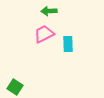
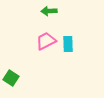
pink trapezoid: moved 2 px right, 7 px down
green square: moved 4 px left, 9 px up
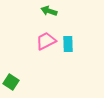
green arrow: rotated 21 degrees clockwise
green square: moved 4 px down
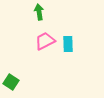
green arrow: moved 10 px left, 1 px down; rotated 63 degrees clockwise
pink trapezoid: moved 1 px left
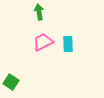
pink trapezoid: moved 2 px left, 1 px down
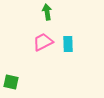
green arrow: moved 8 px right
green square: rotated 21 degrees counterclockwise
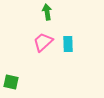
pink trapezoid: rotated 15 degrees counterclockwise
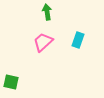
cyan rectangle: moved 10 px right, 4 px up; rotated 21 degrees clockwise
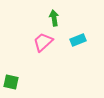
green arrow: moved 7 px right, 6 px down
cyan rectangle: rotated 49 degrees clockwise
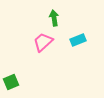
green square: rotated 35 degrees counterclockwise
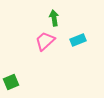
pink trapezoid: moved 2 px right, 1 px up
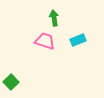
pink trapezoid: rotated 60 degrees clockwise
green square: rotated 21 degrees counterclockwise
